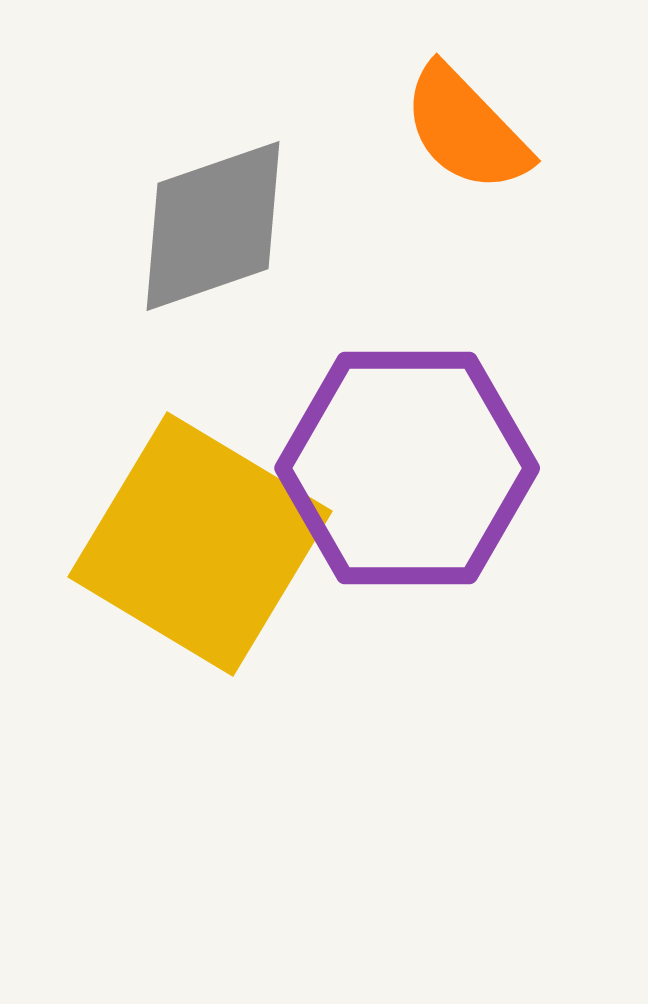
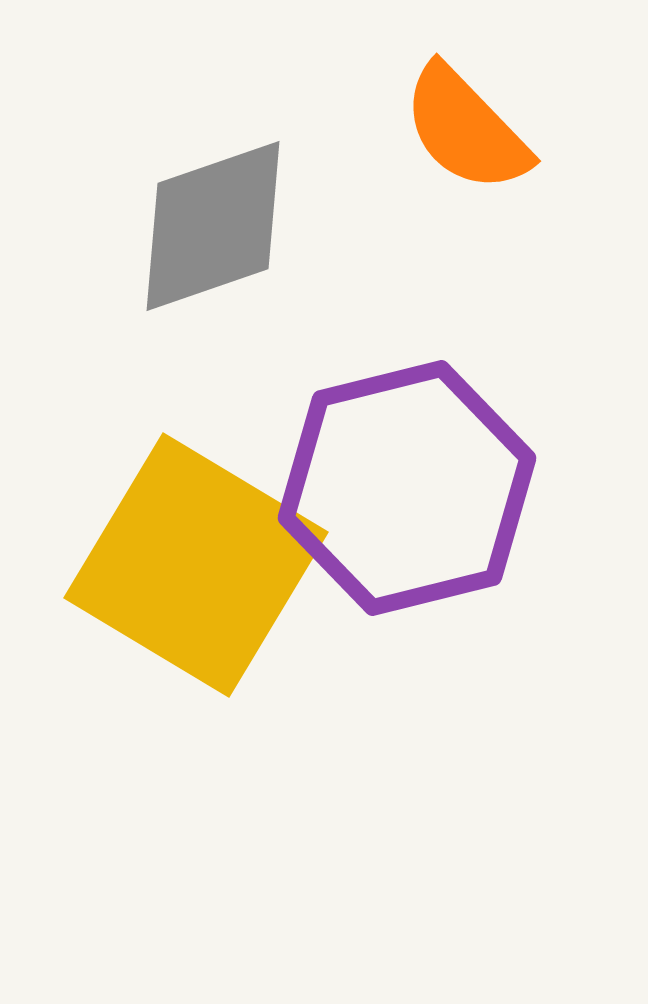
purple hexagon: moved 20 px down; rotated 14 degrees counterclockwise
yellow square: moved 4 px left, 21 px down
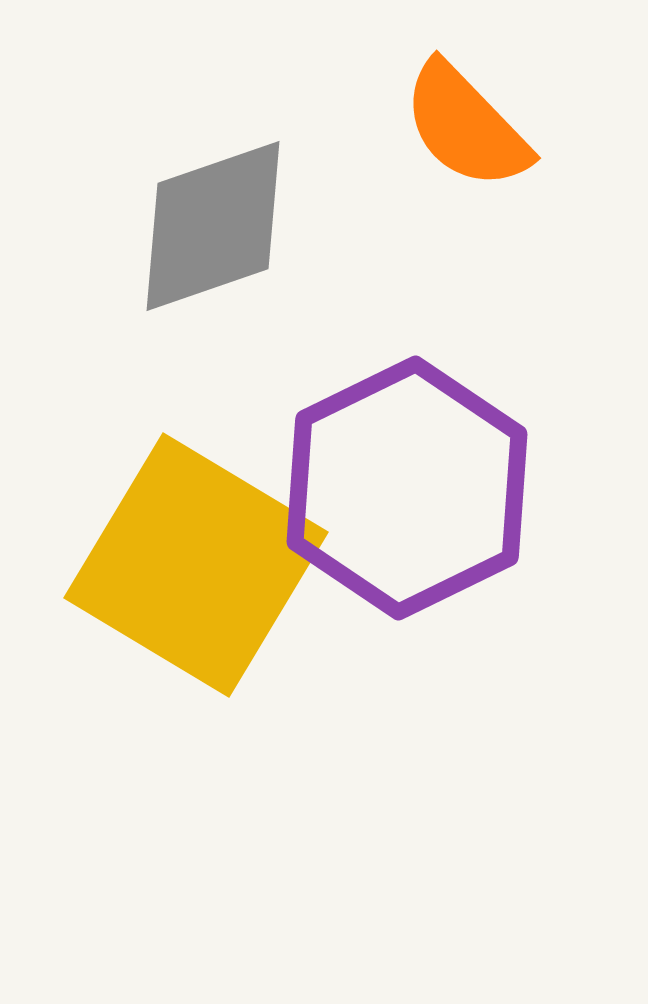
orange semicircle: moved 3 px up
purple hexagon: rotated 12 degrees counterclockwise
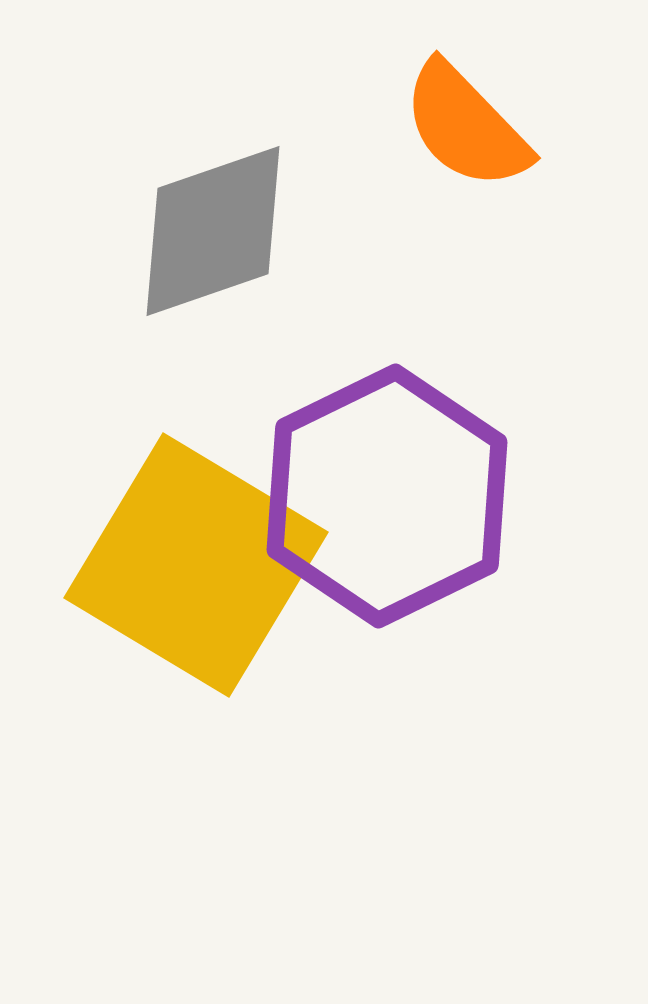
gray diamond: moved 5 px down
purple hexagon: moved 20 px left, 8 px down
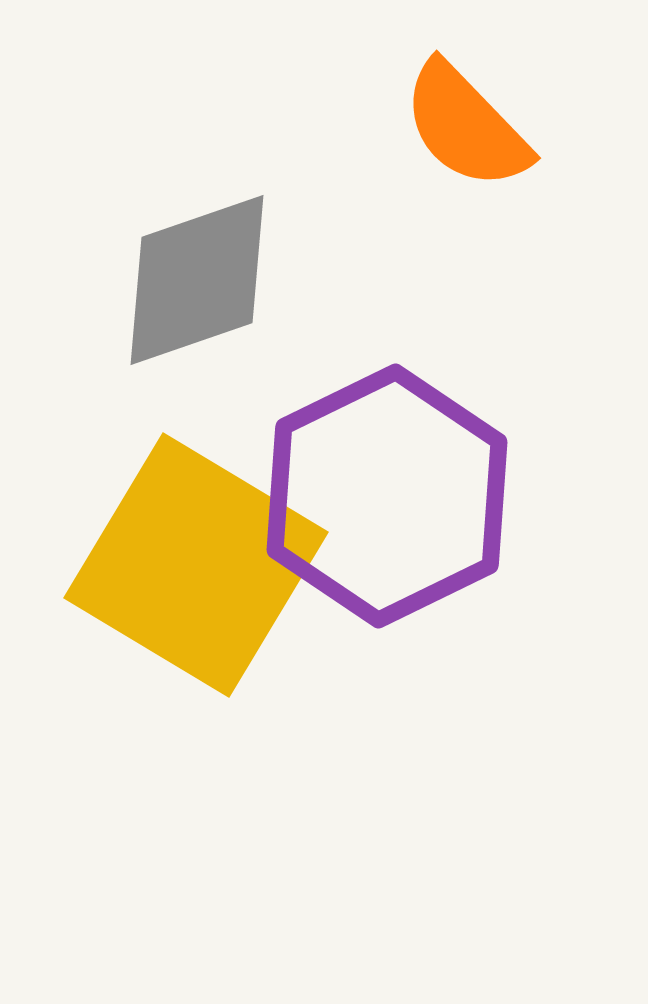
gray diamond: moved 16 px left, 49 px down
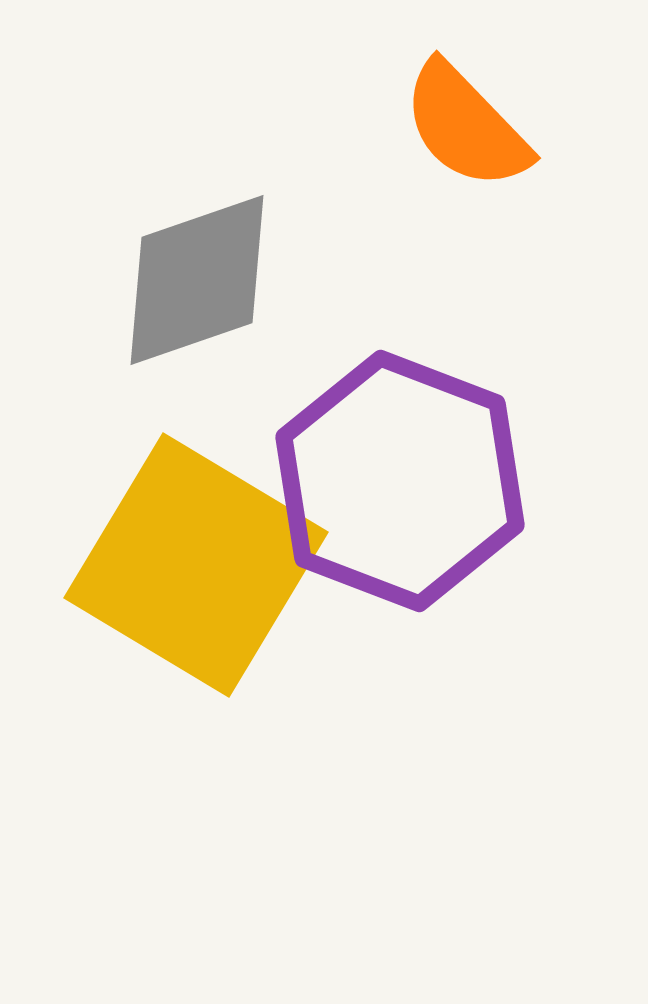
purple hexagon: moved 13 px right, 15 px up; rotated 13 degrees counterclockwise
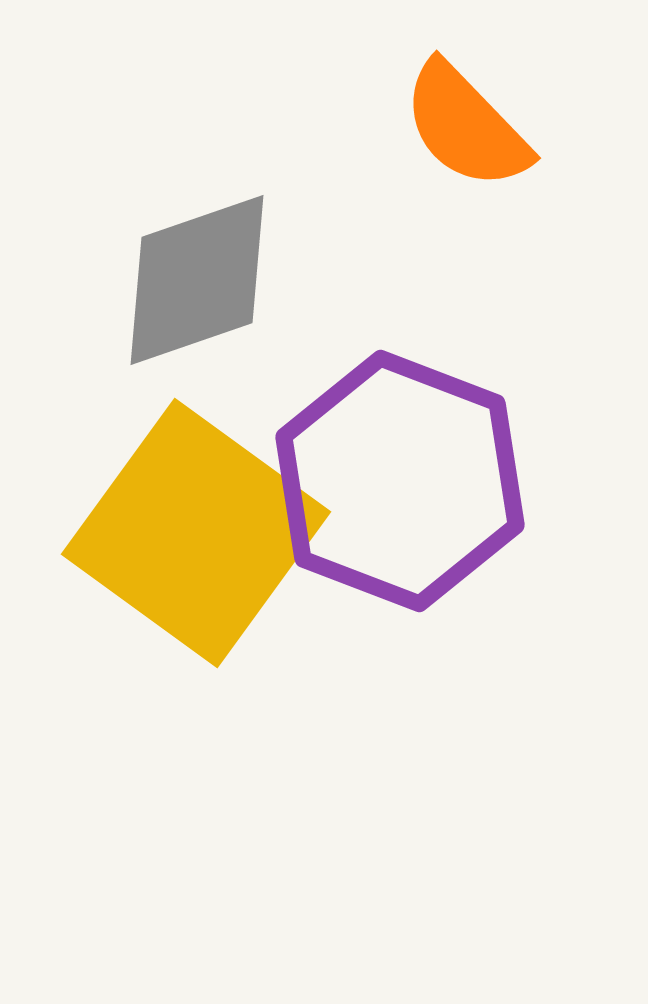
yellow square: moved 32 px up; rotated 5 degrees clockwise
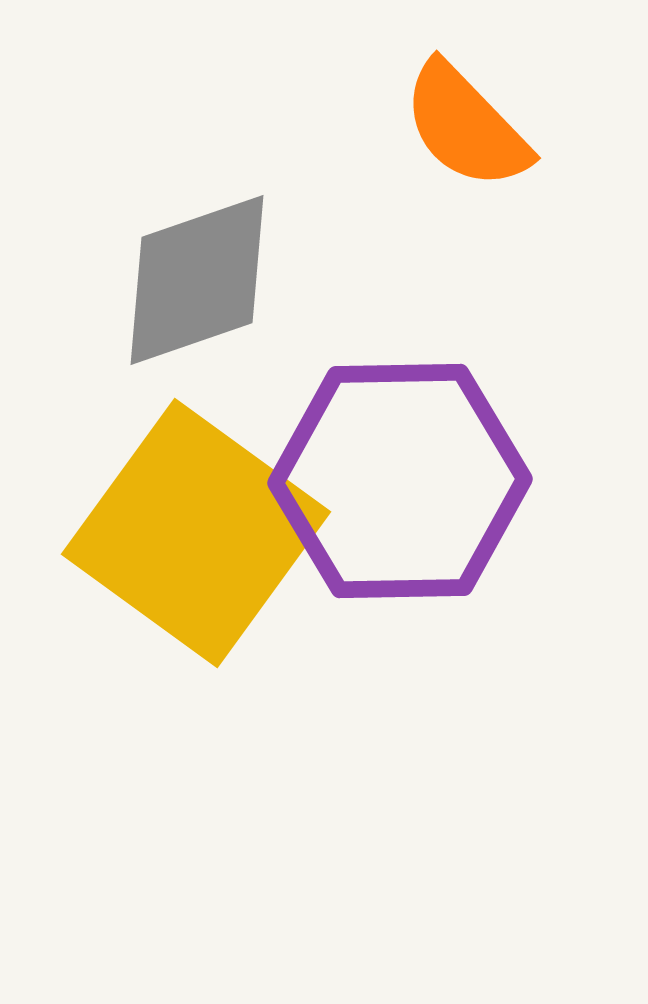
purple hexagon: rotated 22 degrees counterclockwise
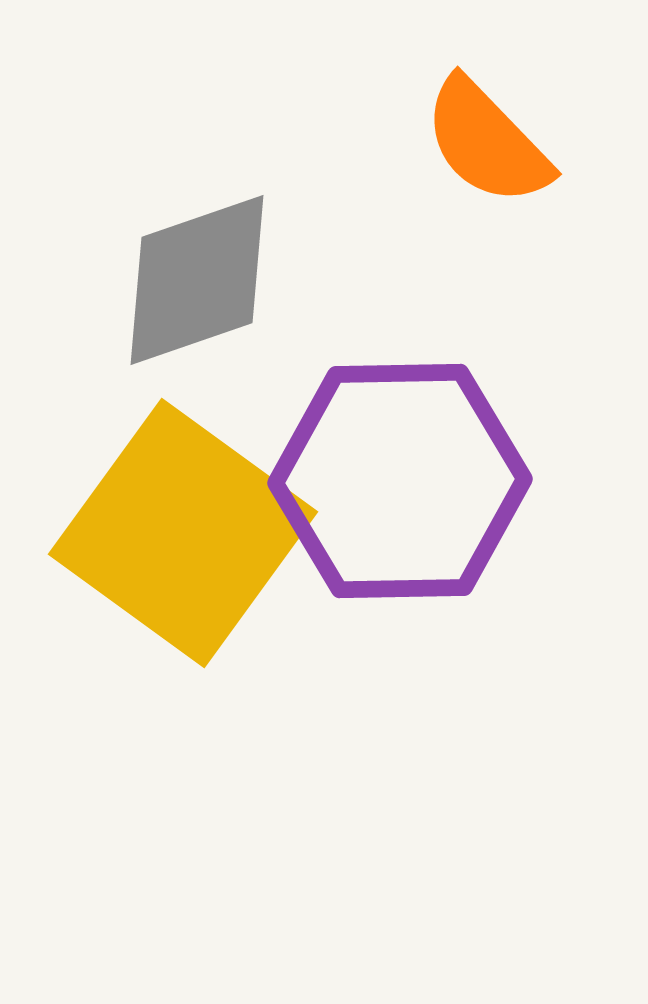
orange semicircle: moved 21 px right, 16 px down
yellow square: moved 13 px left
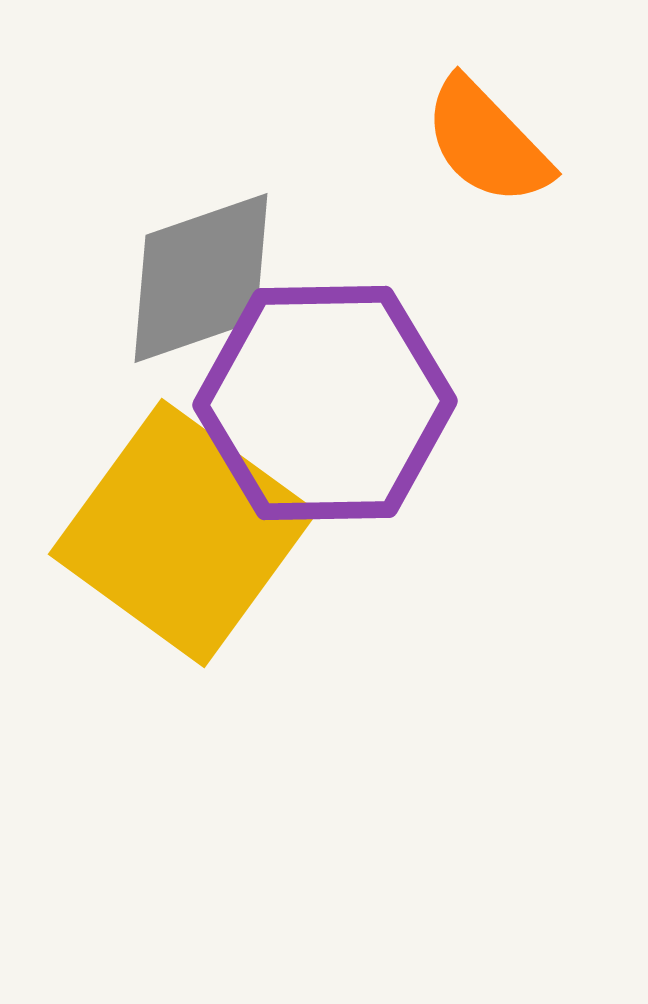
gray diamond: moved 4 px right, 2 px up
purple hexagon: moved 75 px left, 78 px up
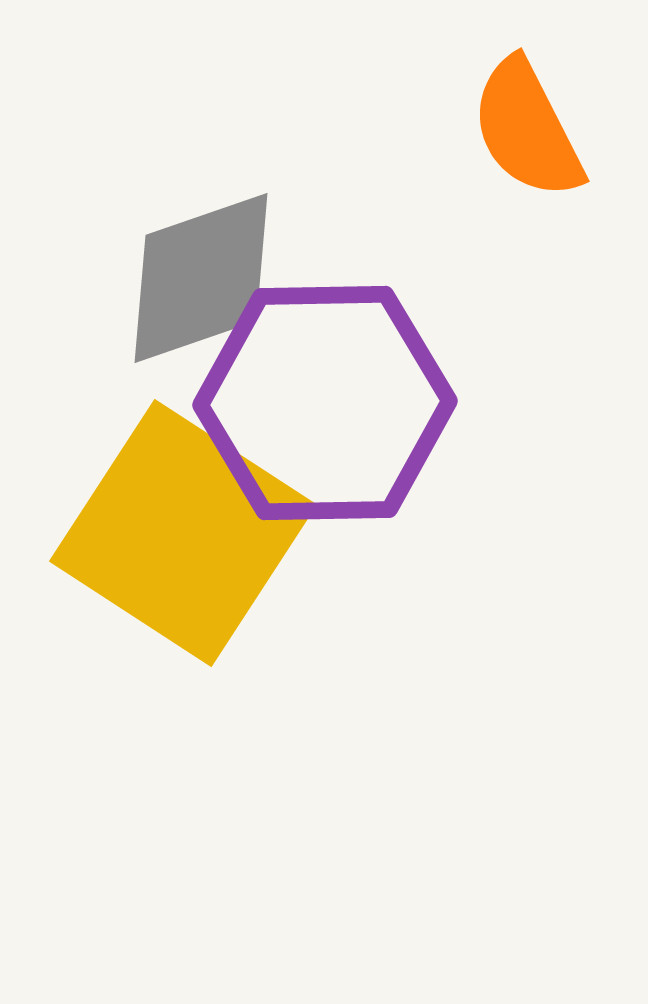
orange semicircle: moved 40 px right, 13 px up; rotated 17 degrees clockwise
yellow square: rotated 3 degrees counterclockwise
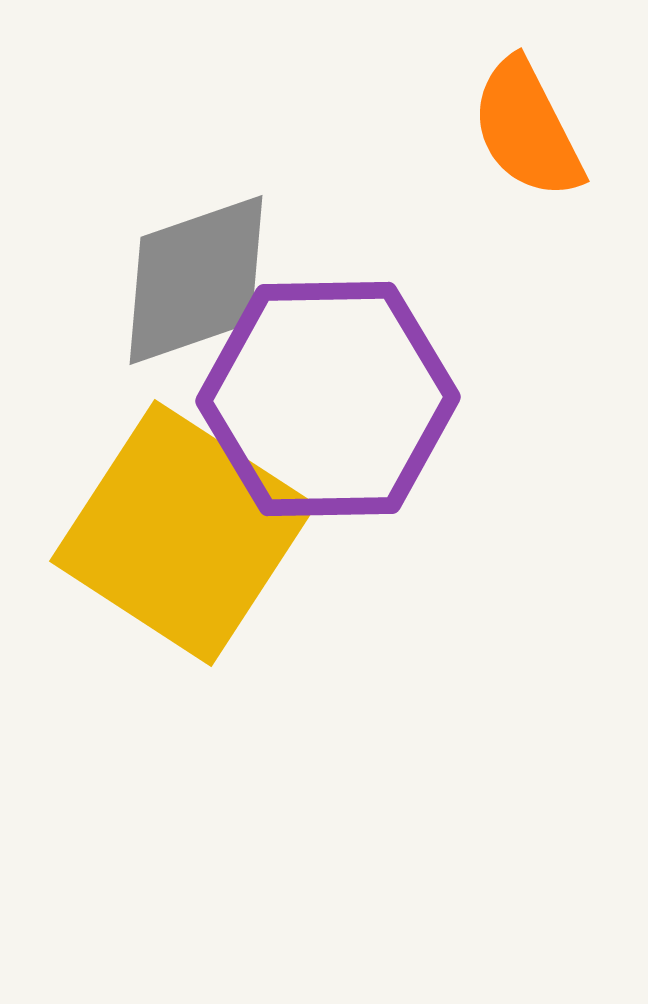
gray diamond: moved 5 px left, 2 px down
purple hexagon: moved 3 px right, 4 px up
